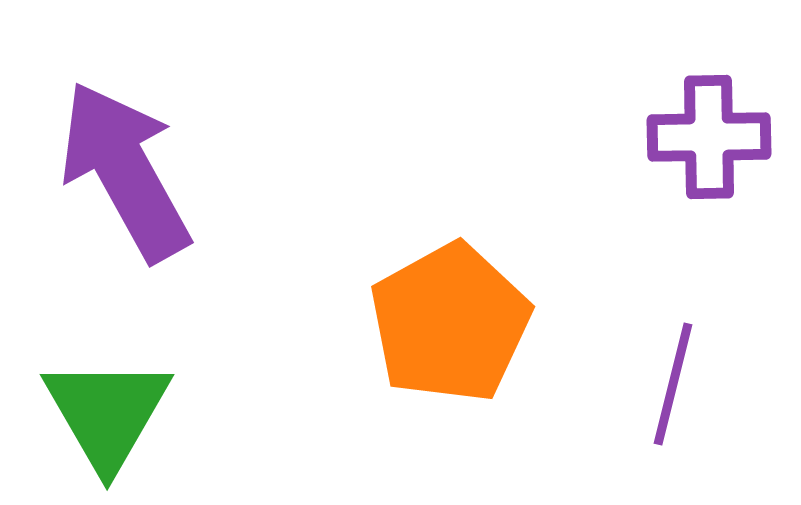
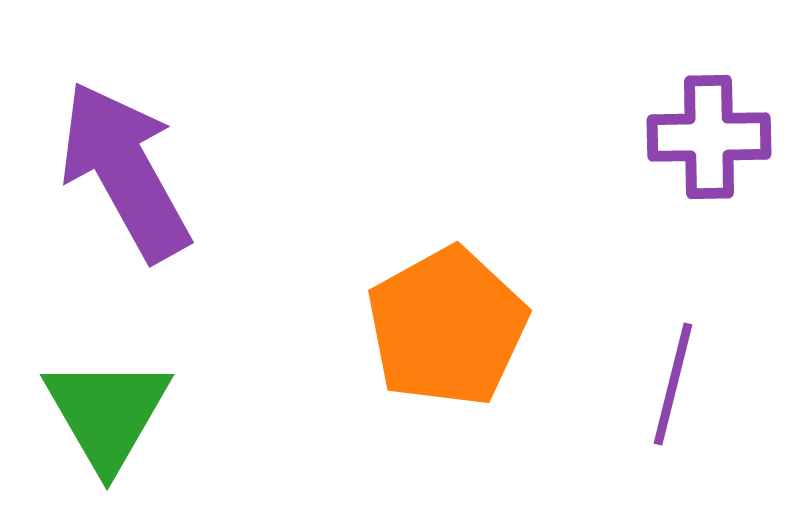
orange pentagon: moved 3 px left, 4 px down
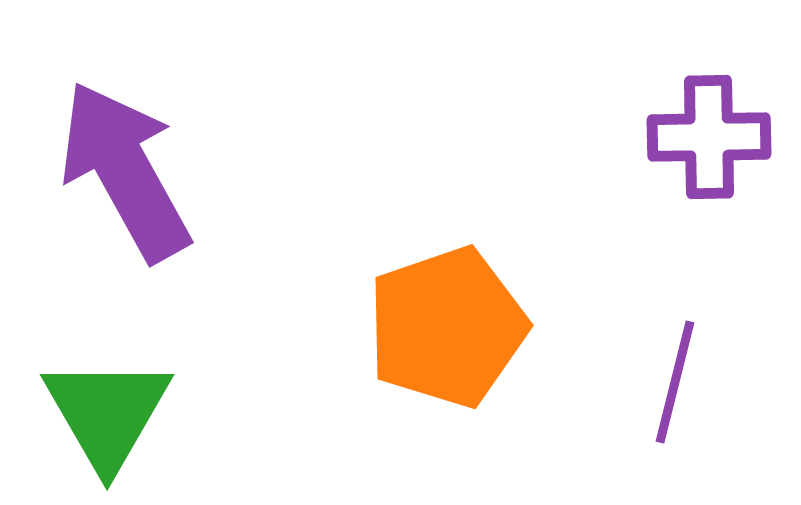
orange pentagon: rotated 10 degrees clockwise
purple line: moved 2 px right, 2 px up
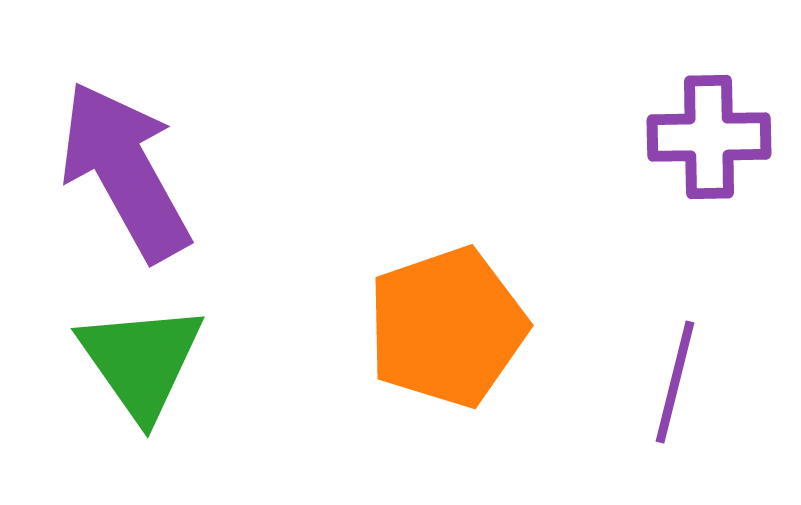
green triangle: moved 34 px right, 52 px up; rotated 5 degrees counterclockwise
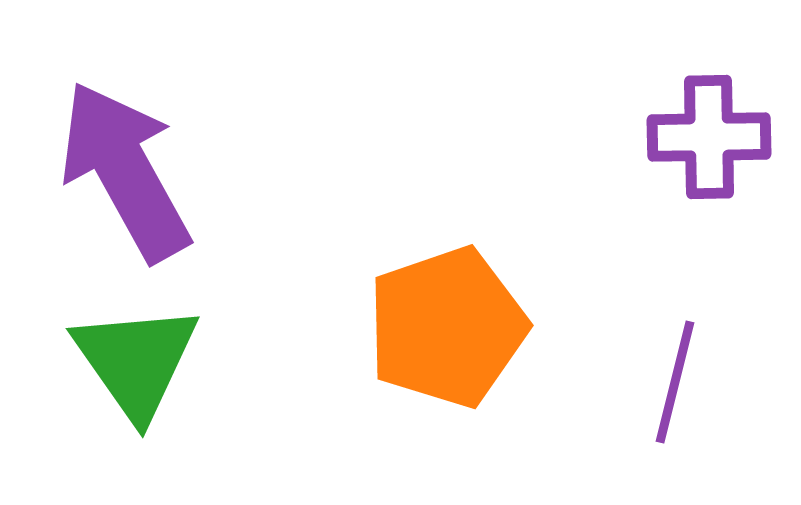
green triangle: moved 5 px left
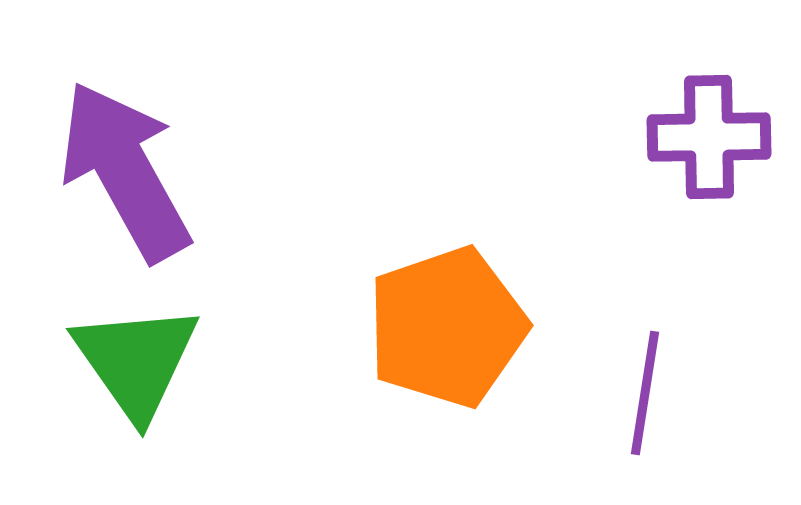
purple line: moved 30 px left, 11 px down; rotated 5 degrees counterclockwise
